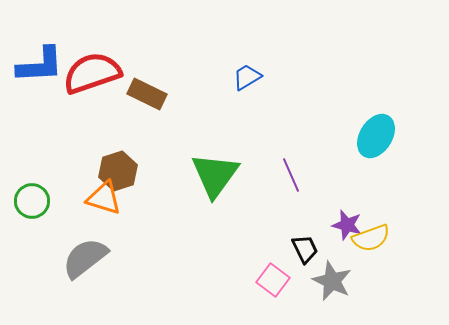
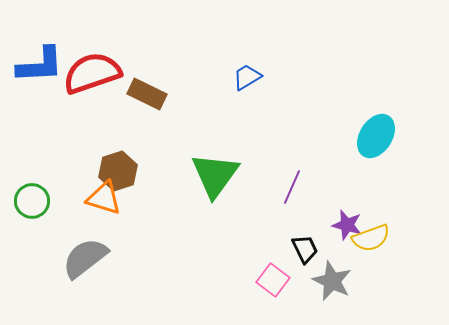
purple line: moved 1 px right, 12 px down; rotated 48 degrees clockwise
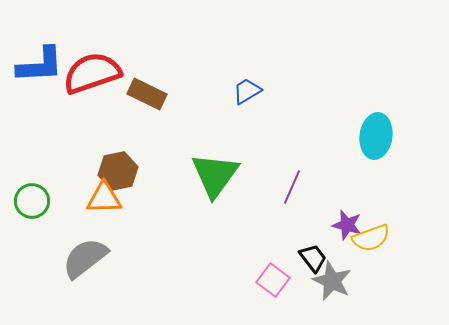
blue trapezoid: moved 14 px down
cyan ellipse: rotated 24 degrees counterclockwise
brown hexagon: rotated 6 degrees clockwise
orange triangle: rotated 18 degrees counterclockwise
black trapezoid: moved 8 px right, 9 px down; rotated 12 degrees counterclockwise
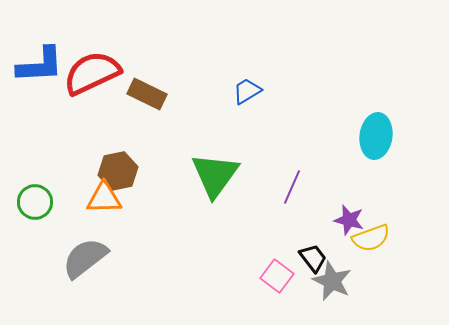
red semicircle: rotated 6 degrees counterclockwise
green circle: moved 3 px right, 1 px down
purple star: moved 2 px right, 5 px up
pink square: moved 4 px right, 4 px up
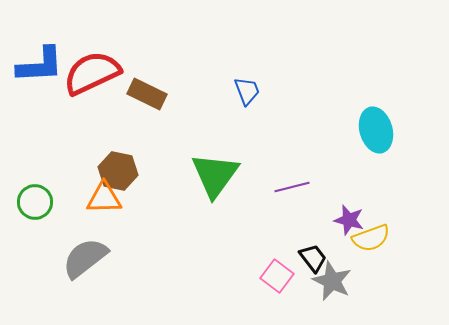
blue trapezoid: rotated 100 degrees clockwise
cyan ellipse: moved 6 px up; rotated 24 degrees counterclockwise
brown hexagon: rotated 24 degrees clockwise
purple line: rotated 52 degrees clockwise
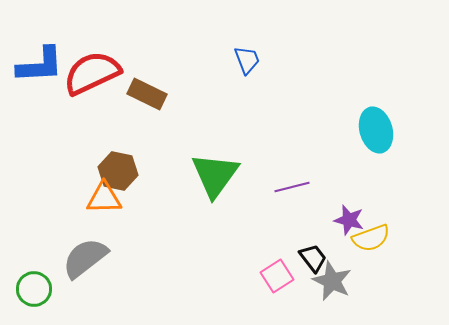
blue trapezoid: moved 31 px up
green circle: moved 1 px left, 87 px down
pink square: rotated 20 degrees clockwise
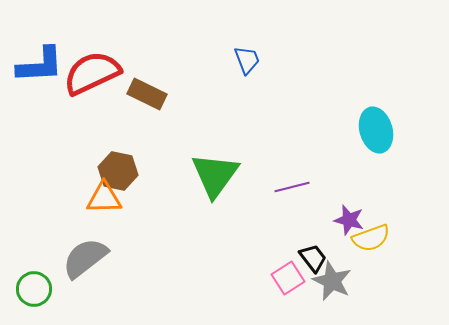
pink square: moved 11 px right, 2 px down
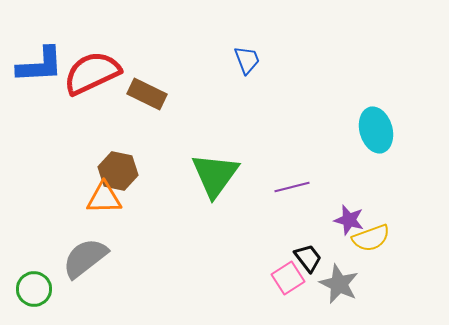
black trapezoid: moved 5 px left
gray star: moved 7 px right, 3 px down
